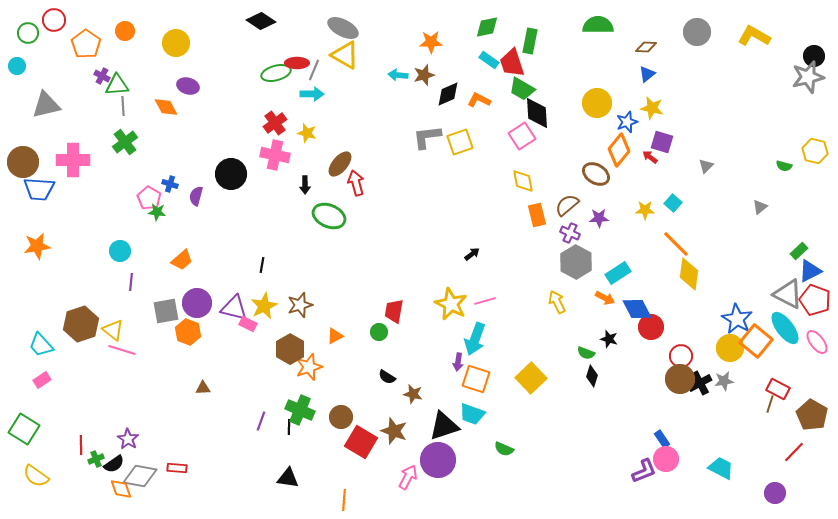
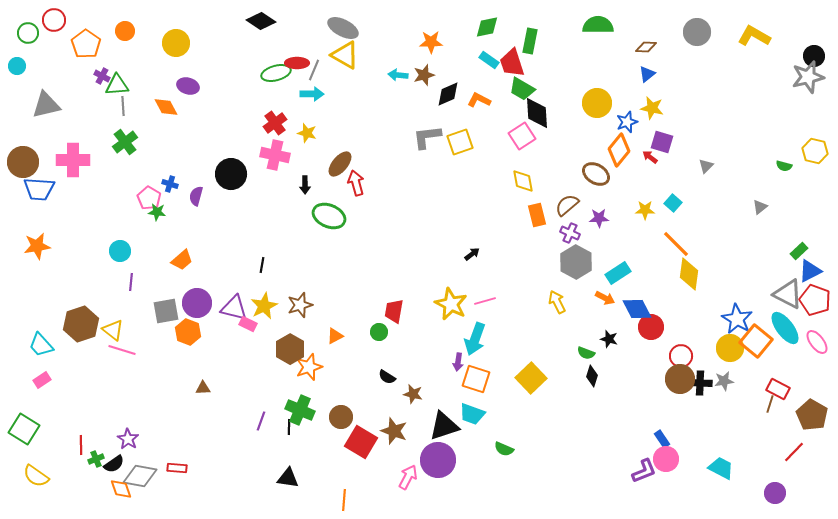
black cross at (700, 383): rotated 30 degrees clockwise
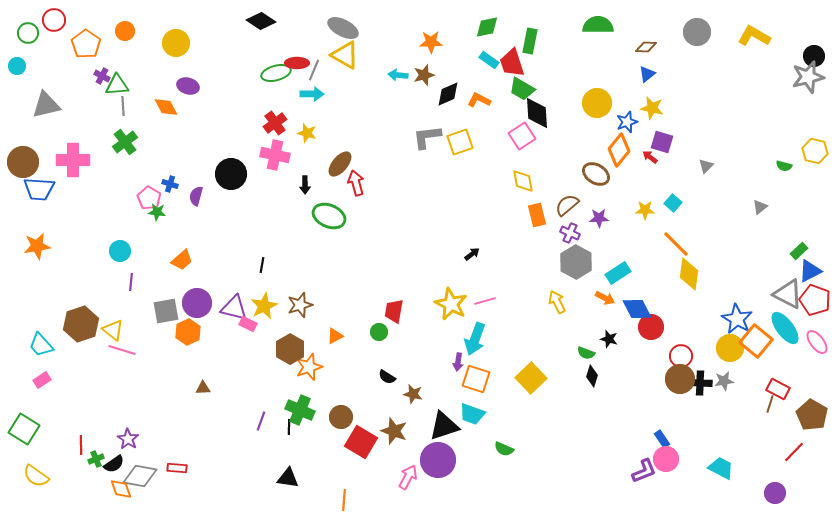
orange hexagon at (188, 332): rotated 15 degrees clockwise
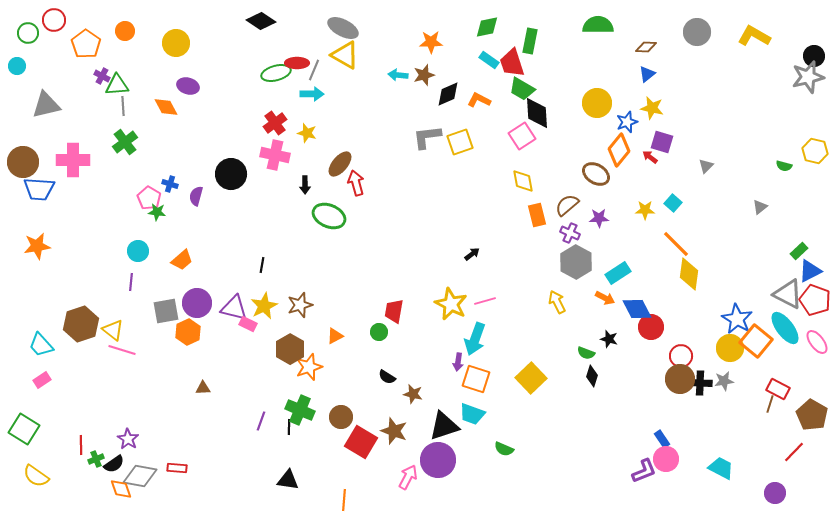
cyan circle at (120, 251): moved 18 px right
black triangle at (288, 478): moved 2 px down
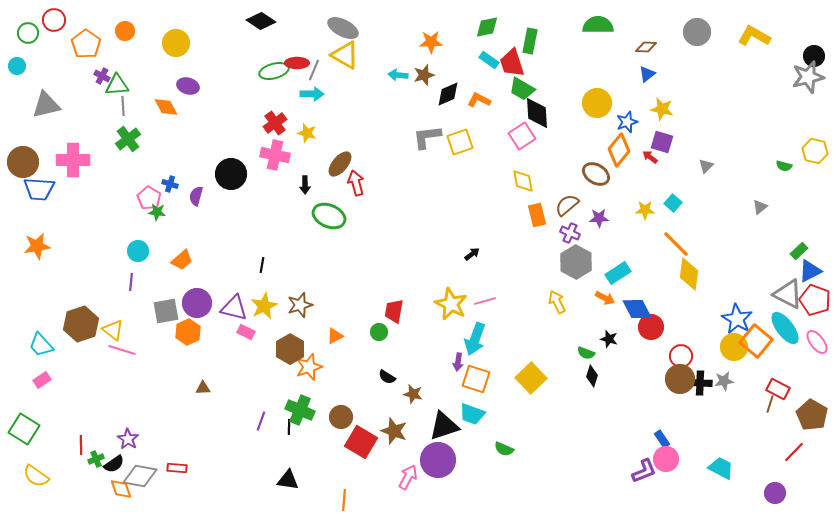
green ellipse at (276, 73): moved 2 px left, 2 px up
yellow star at (652, 108): moved 10 px right, 1 px down
green cross at (125, 142): moved 3 px right, 3 px up
pink rectangle at (248, 324): moved 2 px left, 8 px down
yellow circle at (730, 348): moved 4 px right, 1 px up
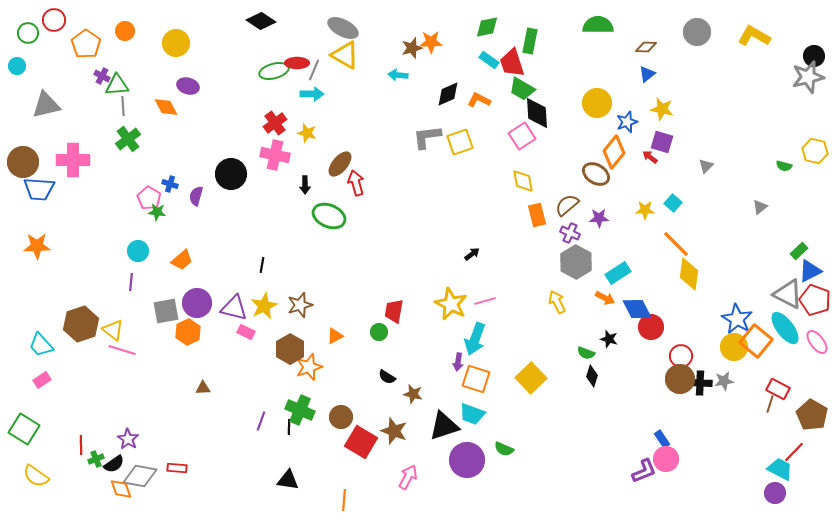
brown star at (424, 75): moved 12 px left, 27 px up
orange diamond at (619, 150): moved 5 px left, 2 px down
orange star at (37, 246): rotated 8 degrees clockwise
purple circle at (438, 460): moved 29 px right
cyan trapezoid at (721, 468): moved 59 px right, 1 px down
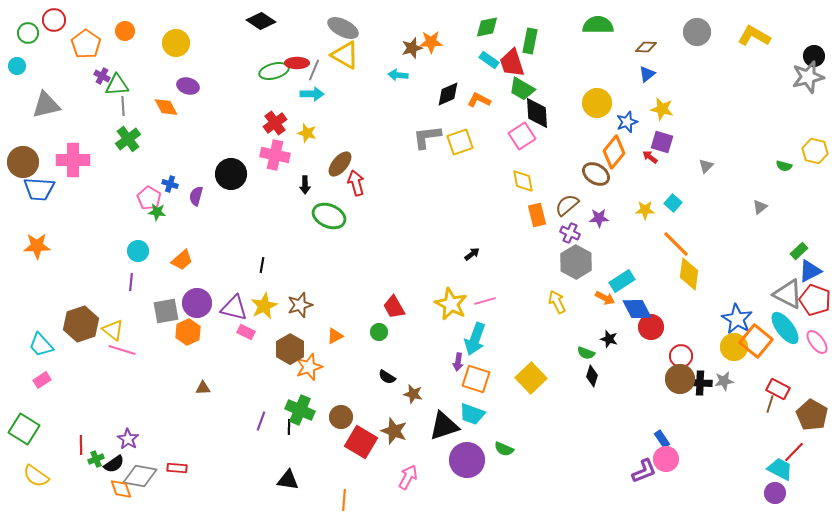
cyan rectangle at (618, 273): moved 4 px right, 8 px down
red trapezoid at (394, 311): moved 4 px up; rotated 40 degrees counterclockwise
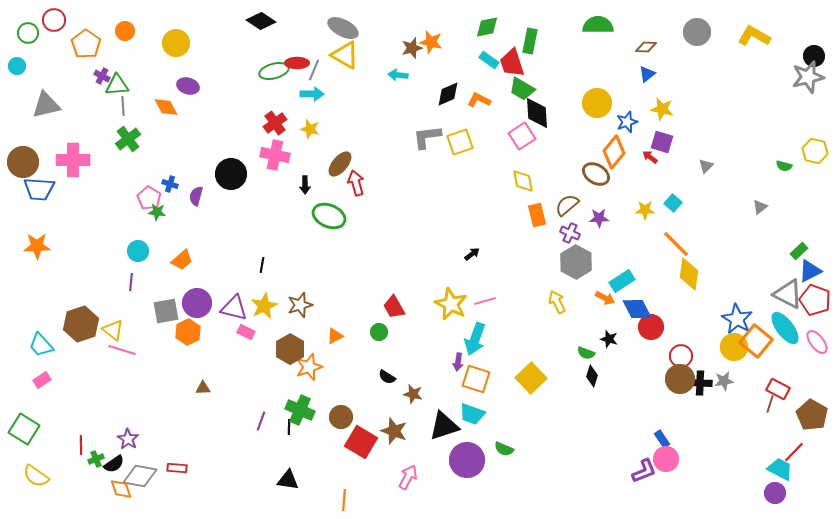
orange star at (431, 42): rotated 15 degrees clockwise
yellow star at (307, 133): moved 3 px right, 4 px up
